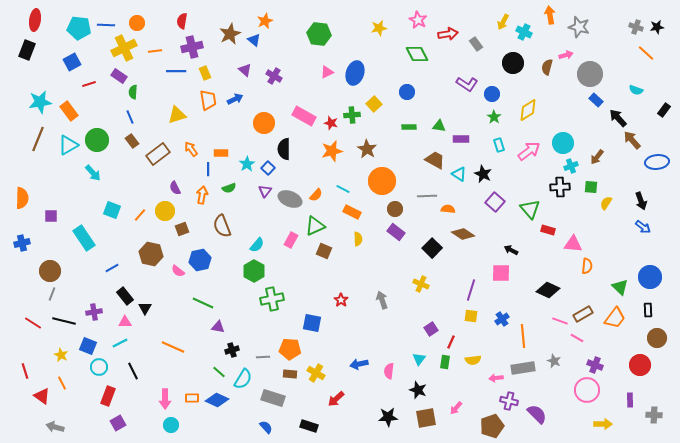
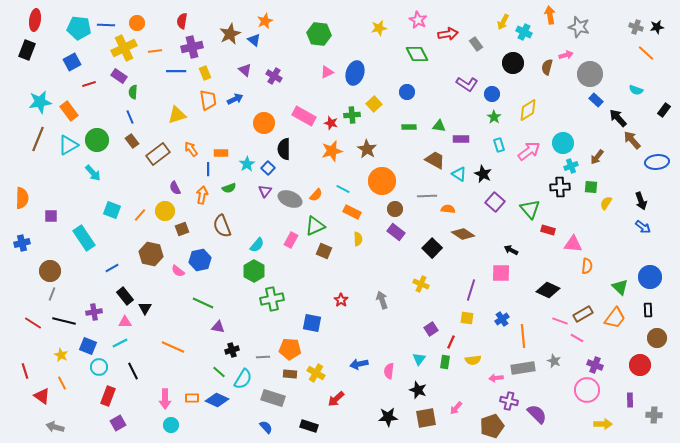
yellow square at (471, 316): moved 4 px left, 2 px down
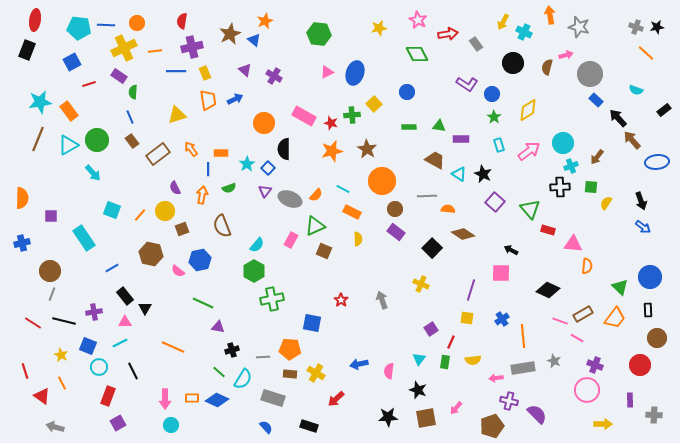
black rectangle at (664, 110): rotated 16 degrees clockwise
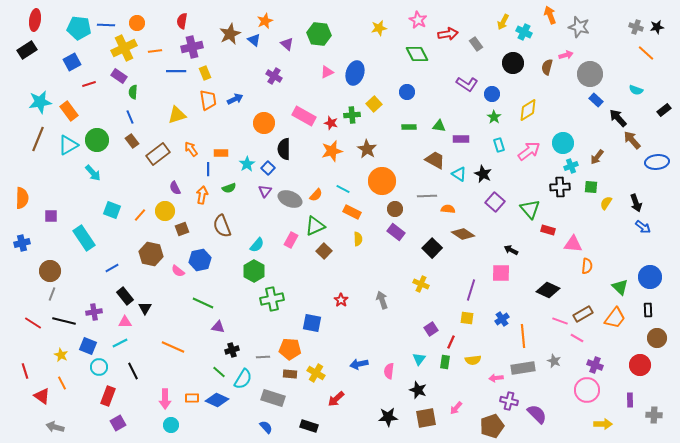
orange arrow at (550, 15): rotated 12 degrees counterclockwise
black rectangle at (27, 50): rotated 36 degrees clockwise
purple triangle at (245, 70): moved 42 px right, 26 px up
black arrow at (641, 201): moved 5 px left, 2 px down
brown square at (324, 251): rotated 21 degrees clockwise
